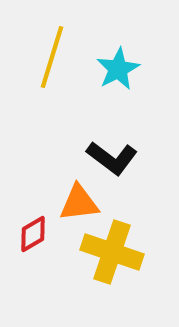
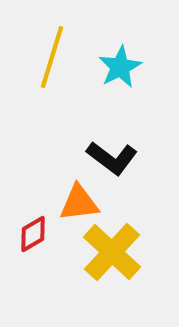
cyan star: moved 2 px right, 2 px up
yellow cross: rotated 24 degrees clockwise
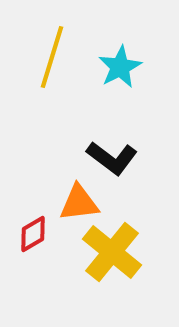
yellow cross: rotated 4 degrees counterclockwise
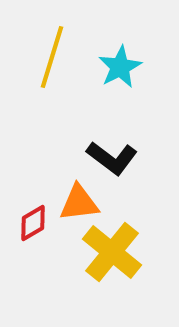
red diamond: moved 11 px up
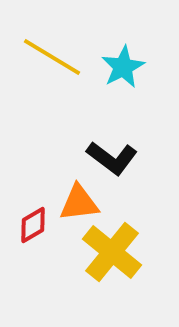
yellow line: rotated 76 degrees counterclockwise
cyan star: moved 3 px right
red diamond: moved 2 px down
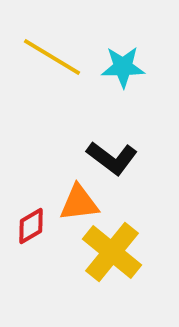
cyan star: rotated 27 degrees clockwise
red diamond: moved 2 px left, 1 px down
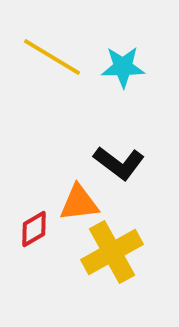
black L-shape: moved 7 px right, 5 px down
red diamond: moved 3 px right, 3 px down
yellow cross: rotated 22 degrees clockwise
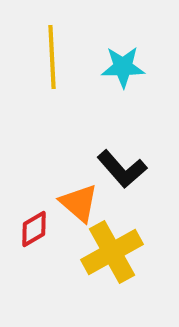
yellow line: rotated 56 degrees clockwise
black L-shape: moved 3 px right, 6 px down; rotated 12 degrees clockwise
orange triangle: rotated 48 degrees clockwise
